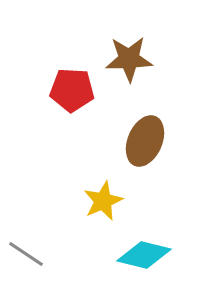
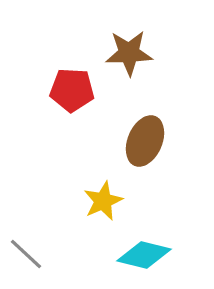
brown star: moved 6 px up
gray line: rotated 9 degrees clockwise
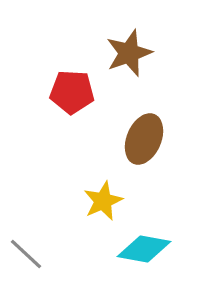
brown star: rotated 18 degrees counterclockwise
red pentagon: moved 2 px down
brown ellipse: moved 1 px left, 2 px up
cyan diamond: moved 6 px up; rotated 4 degrees counterclockwise
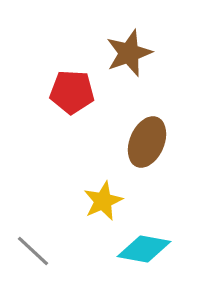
brown ellipse: moved 3 px right, 3 px down
gray line: moved 7 px right, 3 px up
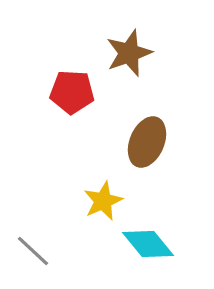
cyan diamond: moved 4 px right, 5 px up; rotated 40 degrees clockwise
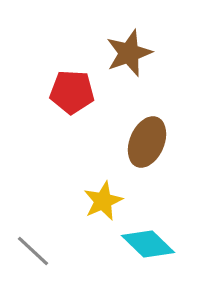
cyan diamond: rotated 6 degrees counterclockwise
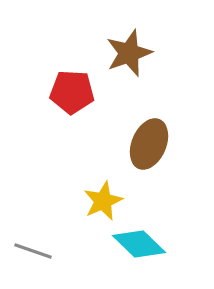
brown ellipse: moved 2 px right, 2 px down
cyan diamond: moved 9 px left
gray line: rotated 24 degrees counterclockwise
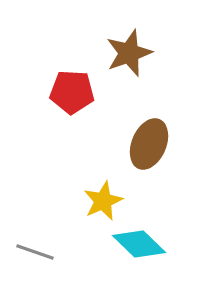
gray line: moved 2 px right, 1 px down
